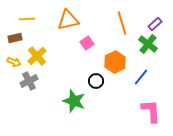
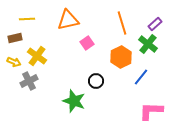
yellow cross: rotated 12 degrees counterclockwise
orange hexagon: moved 6 px right, 5 px up
pink L-shape: rotated 85 degrees counterclockwise
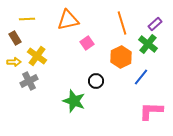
brown rectangle: rotated 72 degrees clockwise
yellow arrow: rotated 24 degrees counterclockwise
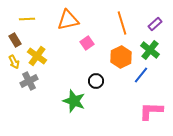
brown rectangle: moved 2 px down
green cross: moved 2 px right, 6 px down
yellow arrow: rotated 64 degrees clockwise
blue line: moved 2 px up
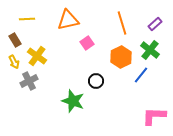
green star: moved 1 px left
pink L-shape: moved 3 px right, 5 px down
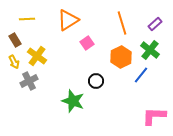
orange triangle: rotated 20 degrees counterclockwise
